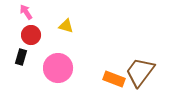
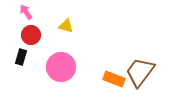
pink circle: moved 3 px right, 1 px up
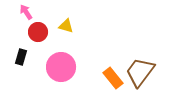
red circle: moved 7 px right, 3 px up
orange rectangle: moved 1 px left, 1 px up; rotated 30 degrees clockwise
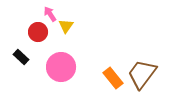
pink arrow: moved 24 px right, 2 px down
yellow triangle: rotated 49 degrees clockwise
black rectangle: rotated 63 degrees counterclockwise
brown trapezoid: moved 2 px right, 2 px down
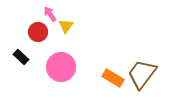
orange rectangle: rotated 20 degrees counterclockwise
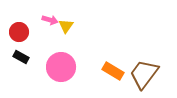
pink arrow: moved 6 px down; rotated 140 degrees clockwise
red circle: moved 19 px left
black rectangle: rotated 14 degrees counterclockwise
brown trapezoid: moved 2 px right
orange rectangle: moved 7 px up
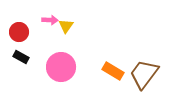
pink arrow: rotated 14 degrees counterclockwise
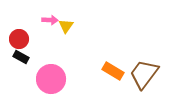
red circle: moved 7 px down
pink circle: moved 10 px left, 12 px down
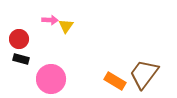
black rectangle: moved 2 px down; rotated 14 degrees counterclockwise
orange rectangle: moved 2 px right, 10 px down
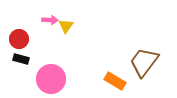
brown trapezoid: moved 12 px up
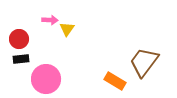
yellow triangle: moved 1 px right, 3 px down
black rectangle: rotated 21 degrees counterclockwise
pink circle: moved 5 px left
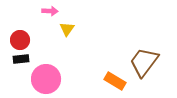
pink arrow: moved 9 px up
red circle: moved 1 px right, 1 px down
